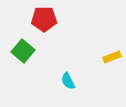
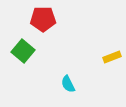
red pentagon: moved 1 px left
cyan semicircle: moved 3 px down
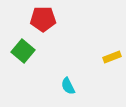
cyan semicircle: moved 2 px down
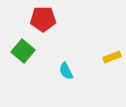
cyan semicircle: moved 2 px left, 15 px up
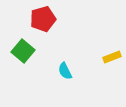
red pentagon: rotated 15 degrees counterclockwise
cyan semicircle: moved 1 px left
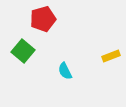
yellow rectangle: moved 1 px left, 1 px up
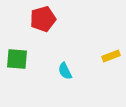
green square: moved 6 px left, 8 px down; rotated 35 degrees counterclockwise
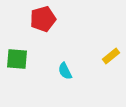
yellow rectangle: rotated 18 degrees counterclockwise
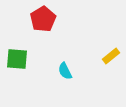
red pentagon: rotated 15 degrees counterclockwise
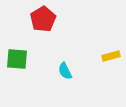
yellow rectangle: rotated 24 degrees clockwise
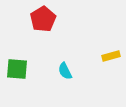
green square: moved 10 px down
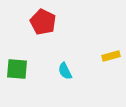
red pentagon: moved 3 px down; rotated 15 degrees counterclockwise
